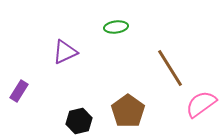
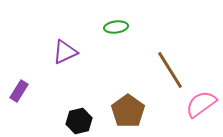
brown line: moved 2 px down
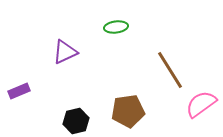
purple rectangle: rotated 35 degrees clockwise
brown pentagon: rotated 28 degrees clockwise
black hexagon: moved 3 px left
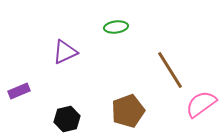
brown pentagon: rotated 12 degrees counterclockwise
black hexagon: moved 9 px left, 2 px up
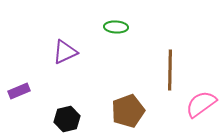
green ellipse: rotated 10 degrees clockwise
brown line: rotated 33 degrees clockwise
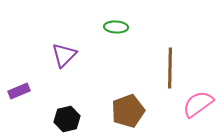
purple triangle: moved 1 px left, 3 px down; rotated 20 degrees counterclockwise
brown line: moved 2 px up
pink semicircle: moved 3 px left
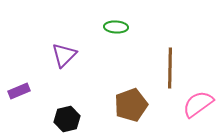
brown pentagon: moved 3 px right, 6 px up
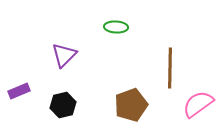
black hexagon: moved 4 px left, 14 px up
